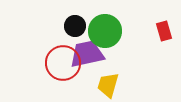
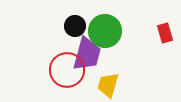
red rectangle: moved 1 px right, 2 px down
purple trapezoid: rotated 117 degrees clockwise
red circle: moved 4 px right, 7 px down
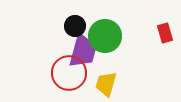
green circle: moved 5 px down
purple trapezoid: moved 4 px left, 3 px up
red circle: moved 2 px right, 3 px down
yellow trapezoid: moved 2 px left, 1 px up
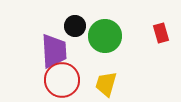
red rectangle: moved 4 px left
purple trapezoid: moved 29 px left; rotated 18 degrees counterclockwise
red circle: moved 7 px left, 7 px down
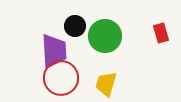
red circle: moved 1 px left, 2 px up
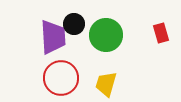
black circle: moved 1 px left, 2 px up
green circle: moved 1 px right, 1 px up
purple trapezoid: moved 1 px left, 14 px up
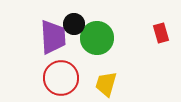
green circle: moved 9 px left, 3 px down
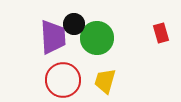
red circle: moved 2 px right, 2 px down
yellow trapezoid: moved 1 px left, 3 px up
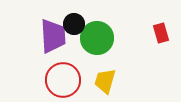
purple trapezoid: moved 1 px up
